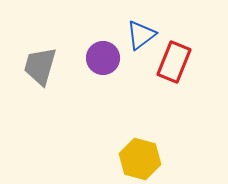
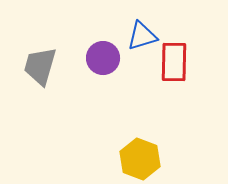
blue triangle: moved 1 px right, 1 px down; rotated 20 degrees clockwise
red rectangle: rotated 21 degrees counterclockwise
yellow hexagon: rotated 6 degrees clockwise
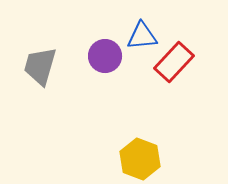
blue triangle: rotated 12 degrees clockwise
purple circle: moved 2 px right, 2 px up
red rectangle: rotated 42 degrees clockwise
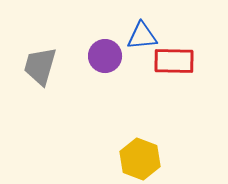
red rectangle: moved 1 px up; rotated 48 degrees clockwise
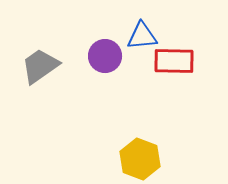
gray trapezoid: rotated 39 degrees clockwise
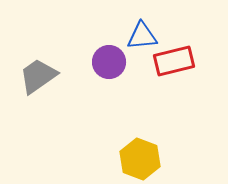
purple circle: moved 4 px right, 6 px down
red rectangle: rotated 15 degrees counterclockwise
gray trapezoid: moved 2 px left, 10 px down
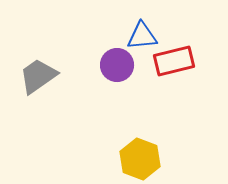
purple circle: moved 8 px right, 3 px down
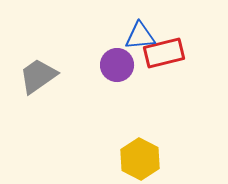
blue triangle: moved 2 px left
red rectangle: moved 10 px left, 8 px up
yellow hexagon: rotated 6 degrees clockwise
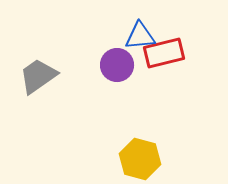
yellow hexagon: rotated 12 degrees counterclockwise
